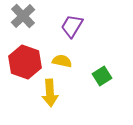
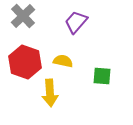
purple trapezoid: moved 4 px right, 4 px up; rotated 10 degrees clockwise
yellow semicircle: moved 1 px right
green square: rotated 36 degrees clockwise
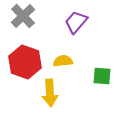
yellow semicircle: rotated 18 degrees counterclockwise
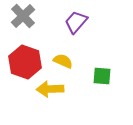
yellow semicircle: rotated 30 degrees clockwise
yellow arrow: moved 4 px up; rotated 92 degrees clockwise
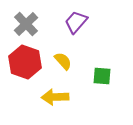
gray cross: moved 3 px right, 8 px down
yellow semicircle: rotated 24 degrees clockwise
yellow arrow: moved 5 px right, 8 px down
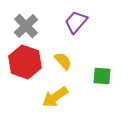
gray cross: moved 2 px down
yellow arrow: rotated 32 degrees counterclockwise
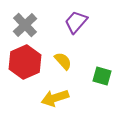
gray cross: moved 1 px left, 1 px up
red hexagon: rotated 16 degrees clockwise
green square: rotated 12 degrees clockwise
yellow arrow: moved 1 px down; rotated 16 degrees clockwise
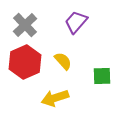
green square: rotated 18 degrees counterclockwise
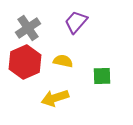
gray cross: moved 3 px right, 3 px down; rotated 10 degrees clockwise
yellow semicircle: rotated 36 degrees counterclockwise
